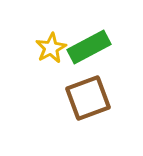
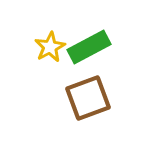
yellow star: moved 1 px left, 1 px up
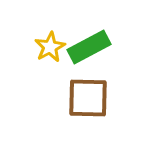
brown square: rotated 21 degrees clockwise
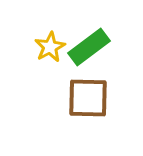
green rectangle: rotated 9 degrees counterclockwise
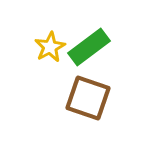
brown square: rotated 18 degrees clockwise
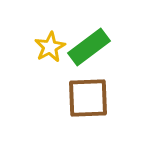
brown square: rotated 21 degrees counterclockwise
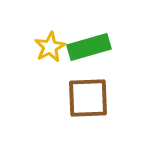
green rectangle: rotated 21 degrees clockwise
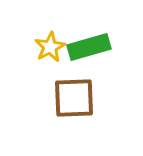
brown square: moved 14 px left
